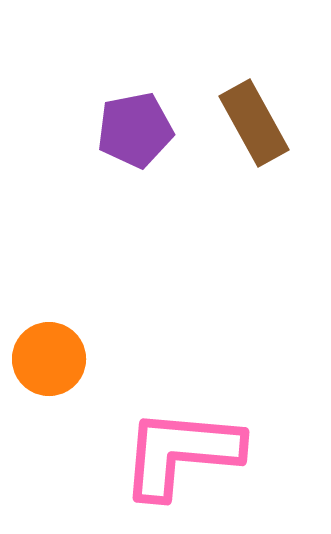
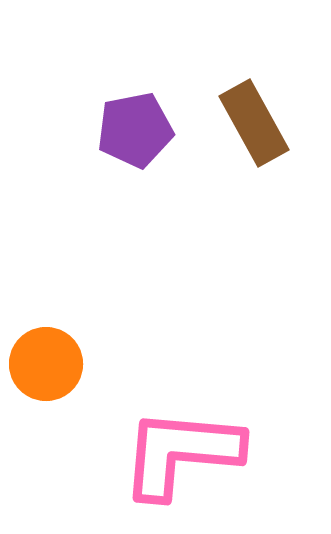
orange circle: moved 3 px left, 5 px down
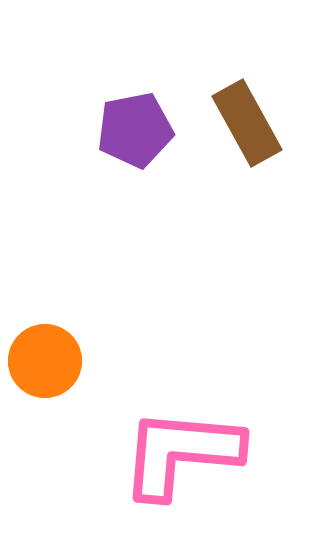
brown rectangle: moved 7 px left
orange circle: moved 1 px left, 3 px up
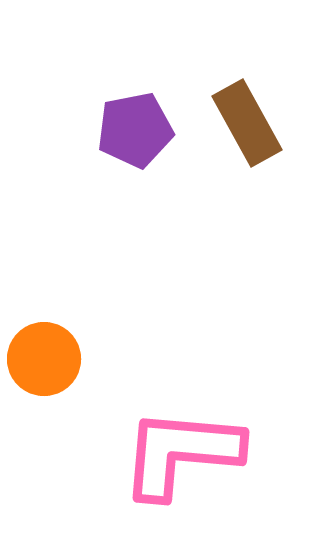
orange circle: moved 1 px left, 2 px up
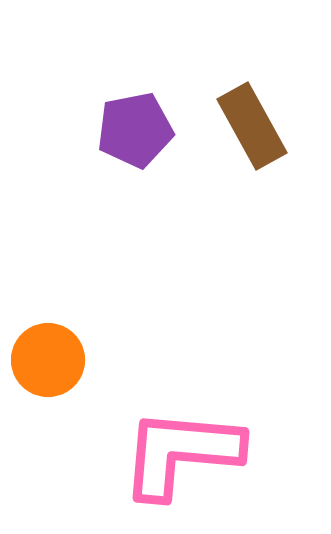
brown rectangle: moved 5 px right, 3 px down
orange circle: moved 4 px right, 1 px down
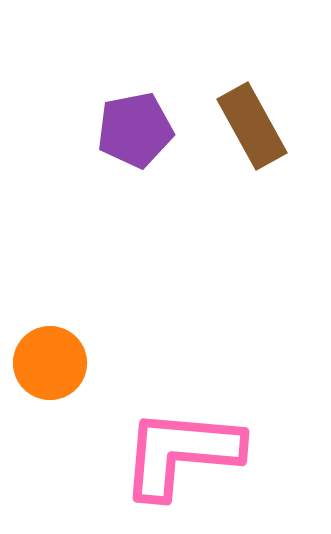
orange circle: moved 2 px right, 3 px down
